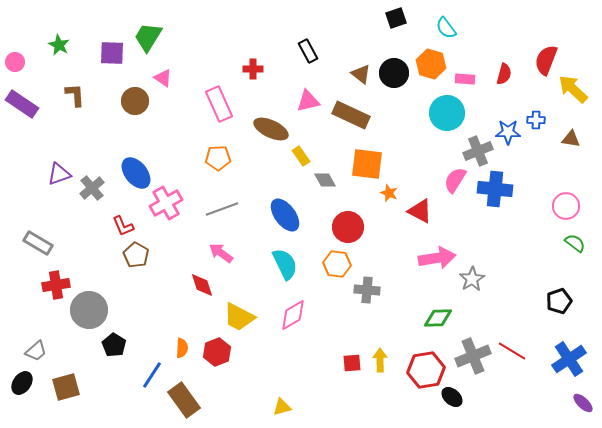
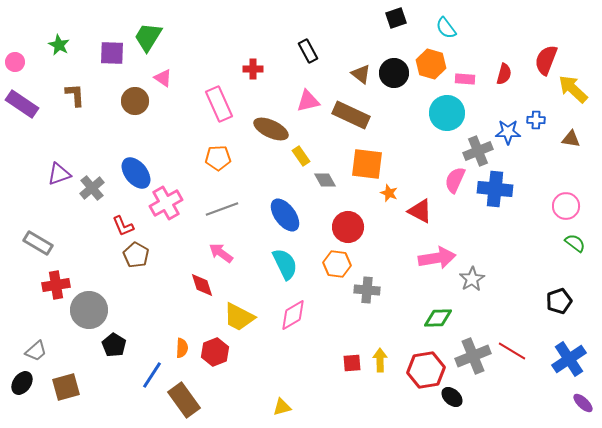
pink semicircle at (455, 180): rotated 8 degrees counterclockwise
red hexagon at (217, 352): moved 2 px left
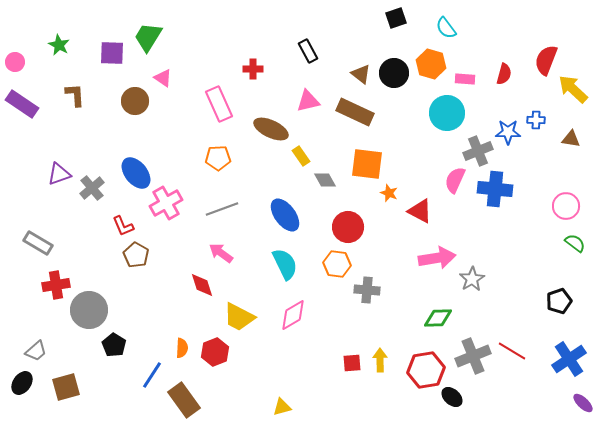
brown rectangle at (351, 115): moved 4 px right, 3 px up
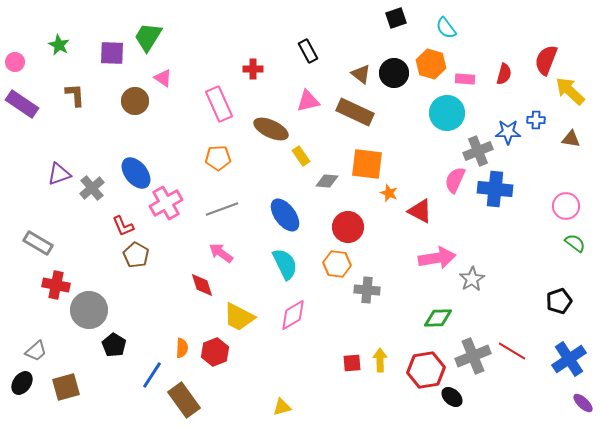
yellow arrow at (573, 89): moved 3 px left, 2 px down
gray diamond at (325, 180): moved 2 px right, 1 px down; rotated 55 degrees counterclockwise
red cross at (56, 285): rotated 20 degrees clockwise
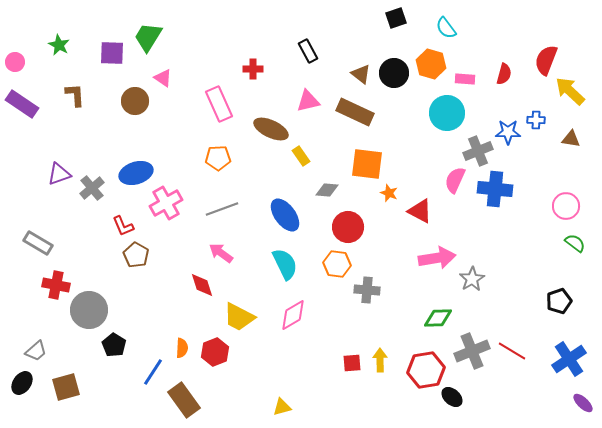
blue ellipse at (136, 173): rotated 68 degrees counterclockwise
gray diamond at (327, 181): moved 9 px down
gray cross at (473, 356): moved 1 px left, 5 px up
blue line at (152, 375): moved 1 px right, 3 px up
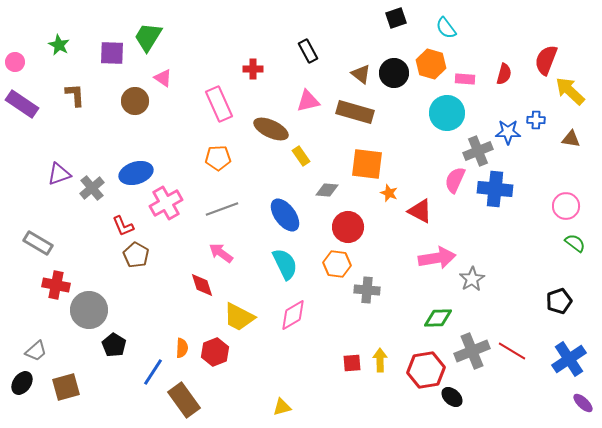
brown rectangle at (355, 112): rotated 9 degrees counterclockwise
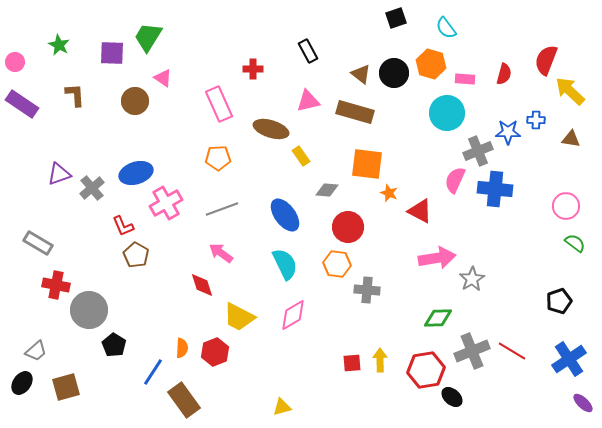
brown ellipse at (271, 129): rotated 8 degrees counterclockwise
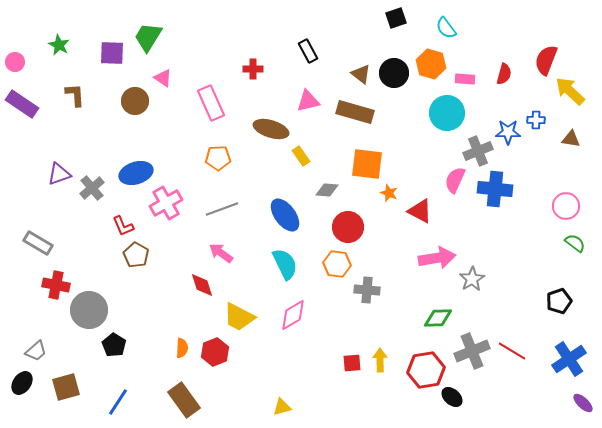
pink rectangle at (219, 104): moved 8 px left, 1 px up
blue line at (153, 372): moved 35 px left, 30 px down
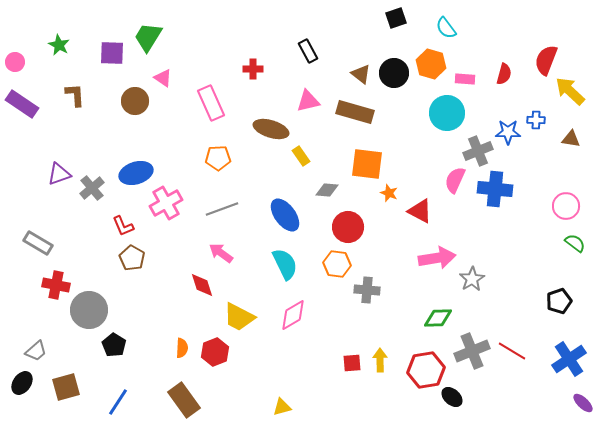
brown pentagon at (136, 255): moved 4 px left, 3 px down
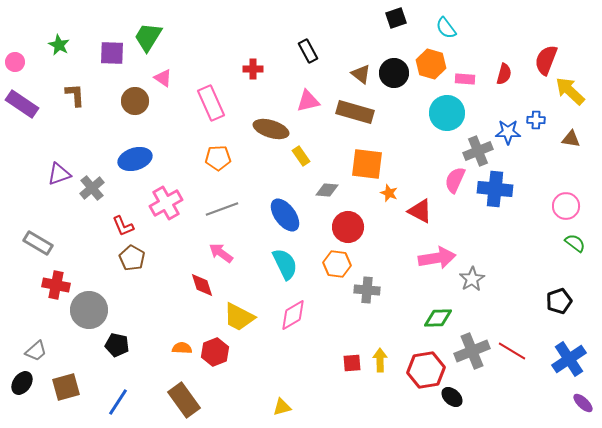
blue ellipse at (136, 173): moved 1 px left, 14 px up
black pentagon at (114, 345): moved 3 px right; rotated 20 degrees counterclockwise
orange semicircle at (182, 348): rotated 90 degrees counterclockwise
